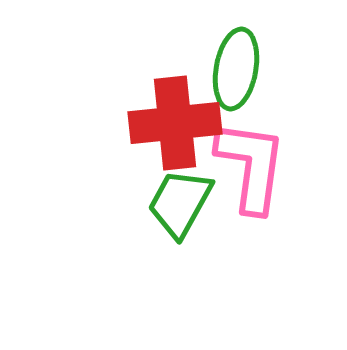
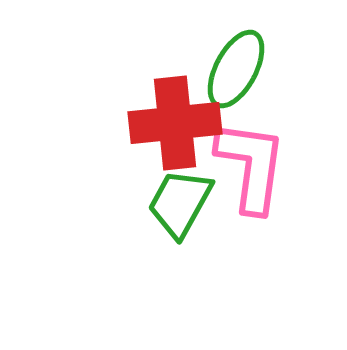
green ellipse: rotated 18 degrees clockwise
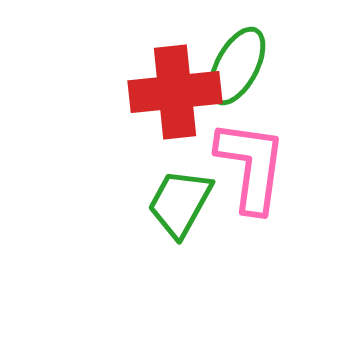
green ellipse: moved 1 px right, 3 px up
red cross: moved 31 px up
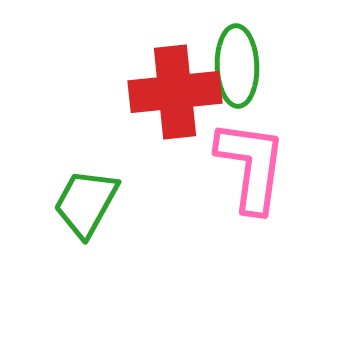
green ellipse: rotated 30 degrees counterclockwise
green trapezoid: moved 94 px left
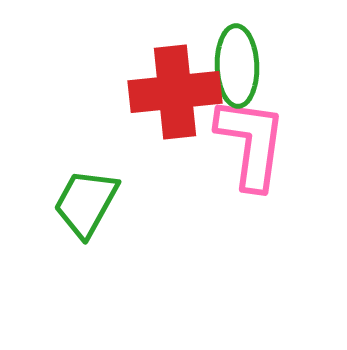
pink L-shape: moved 23 px up
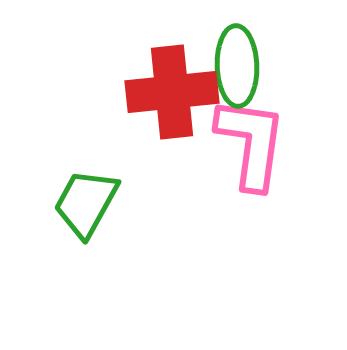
red cross: moved 3 px left
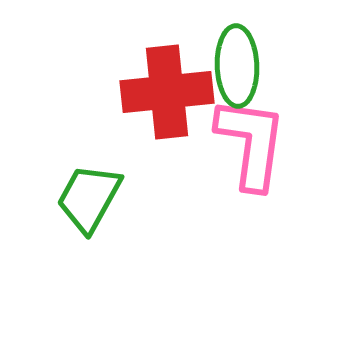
red cross: moved 5 px left
green trapezoid: moved 3 px right, 5 px up
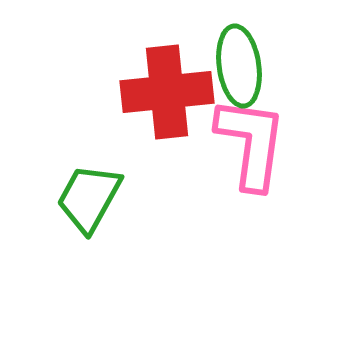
green ellipse: moved 2 px right; rotated 6 degrees counterclockwise
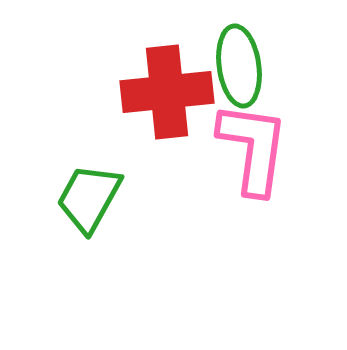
pink L-shape: moved 2 px right, 5 px down
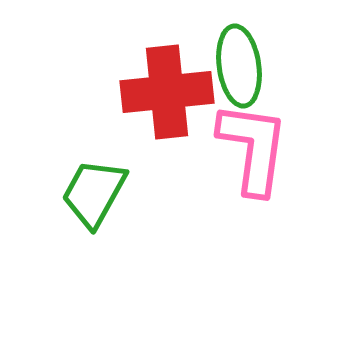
green trapezoid: moved 5 px right, 5 px up
